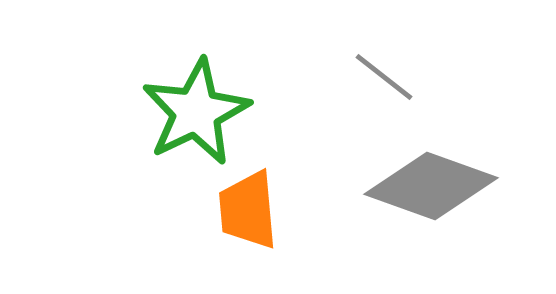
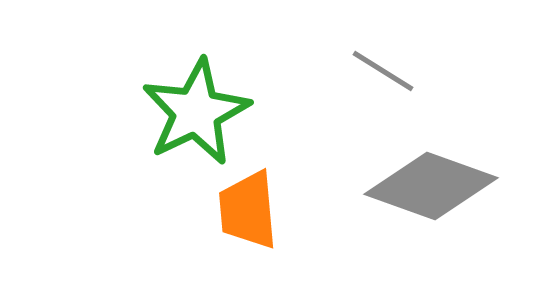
gray line: moved 1 px left, 6 px up; rotated 6 degrees counterclockwise
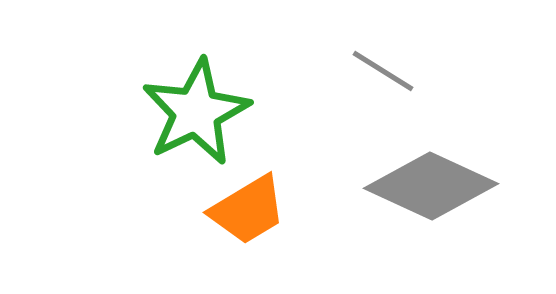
gray diamond: rotated 5 degrees clockwise
orange trapezoid: rotated 116 degrees counterclockwise
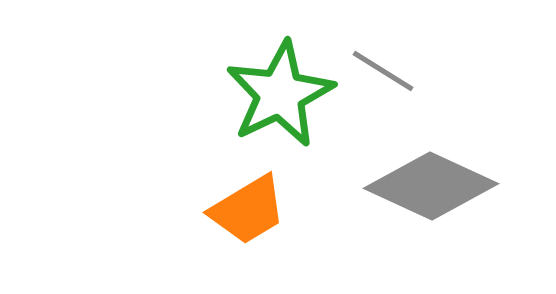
green star: moved 84 px right, 18 px up
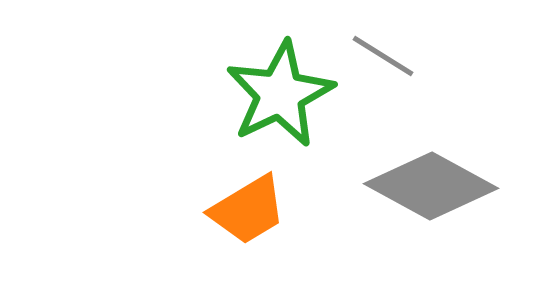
gray line: moved 15 px up
gray diamond: rotated 4 degrees clockwise
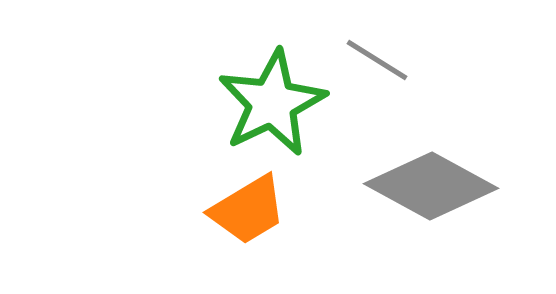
gray line: moved 6 px left, 4 px down
green star: moved 8 px left, 9 px down
